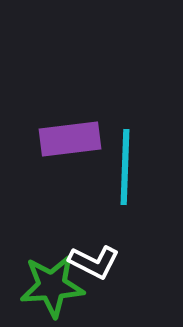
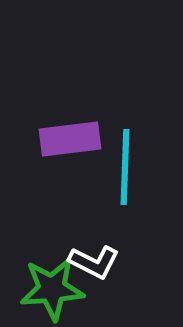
green star: moved 3 px down
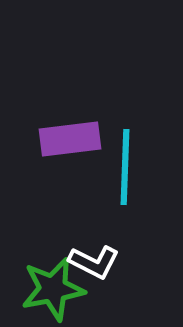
green star: moved 1 px right; rotated 6 degrees counterclockwise
